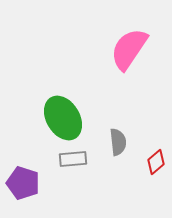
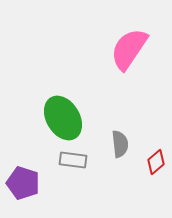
gray semicircle: moved 2 px right, 2 px down
gray rectangle: moved 1 px down; rotated 12 degrees clockwise
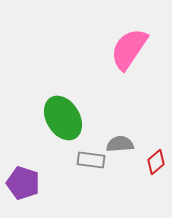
gray semicircle: rotated 88 degrees counterclockwise
gray rectangle: moved 18 px right
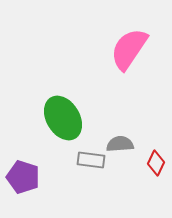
red diamond: moved 1 px down; rotated 25 degrees counterclockwise
purple pentagon: moved 6 px up
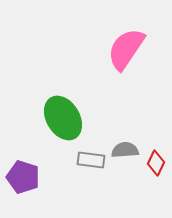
pink semicircle: moved 3 px left
gray semicircle: moved 5 px right, 6 px down
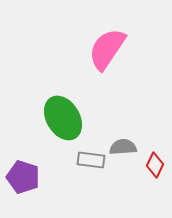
pink semicircle: moved 19 px left
gray semicircle: moved 2 px left, 3 px up
red diamond: moved 1 px left, 2 px down
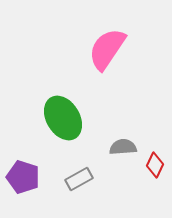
gray rectangle: moved 12 px left, 19 px down; rotated 36 degrees counterclockwise
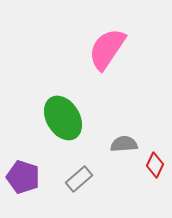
gray semicircle: moved 1 px right, 3 px up
gray rectangle: rotated 12 degrees counterclockwise
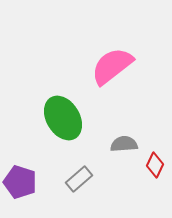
pink semicircle: moved 5 px right, 17 px down; rotated 18 degrees clockwise
purple pentagon: moved 3 px left, 5 px down
